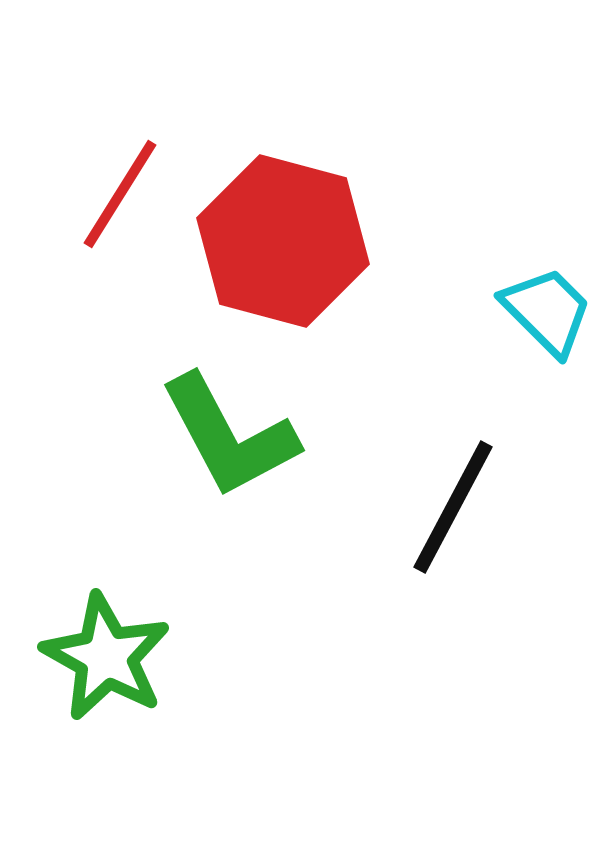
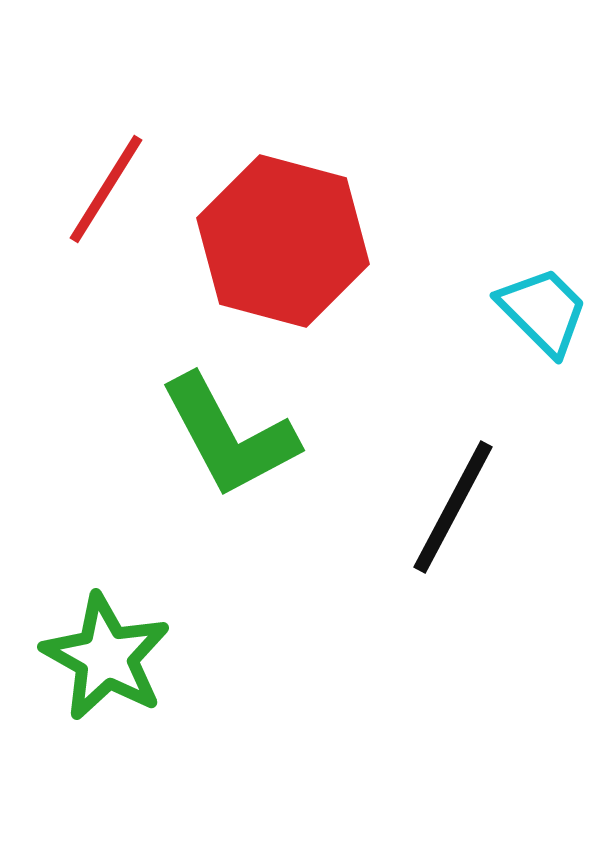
red line: moved 14 px left, 5 px up
cyan trapezoid: moved 4 px left
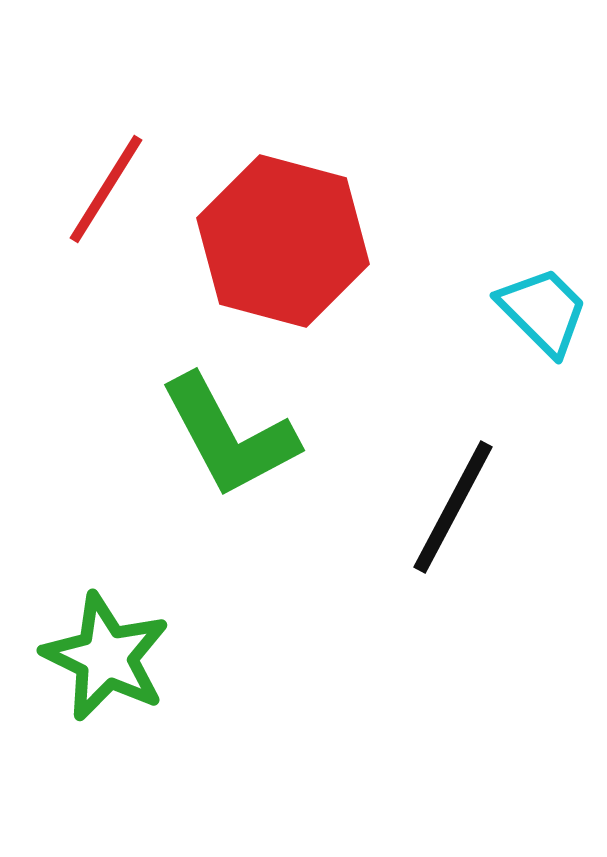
green star: rotated 3 degrees counterclockwise
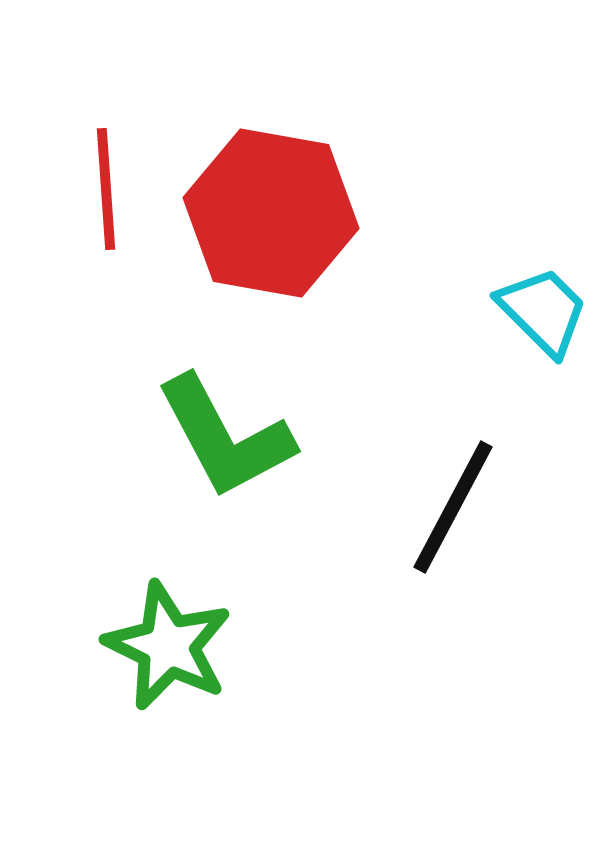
red line: rotated 36 degrees counterclockwise
red hexagon: moved 12 px left, 28 px up; rotated 5 degrees counterclockwise
green L-shape: moved 4 px left, 1 px down
green star: moved 62 px right, 11 px up
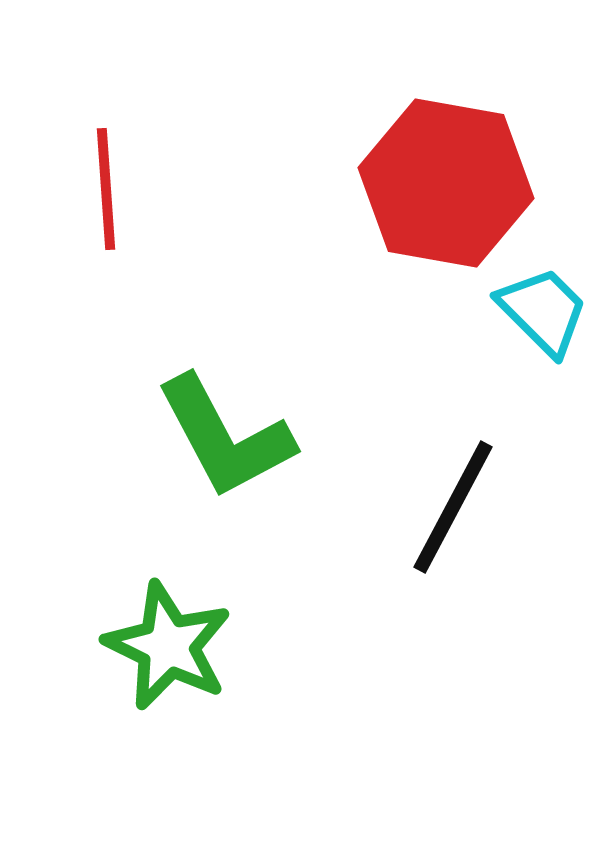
red hexagon: moved 175 px right, 30 px up
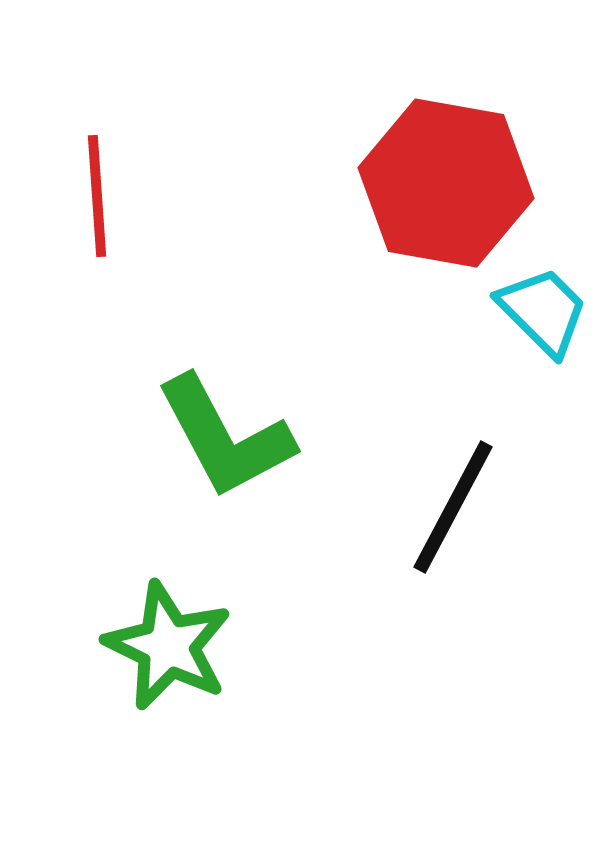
red line: moved 9 px left, 7 px down
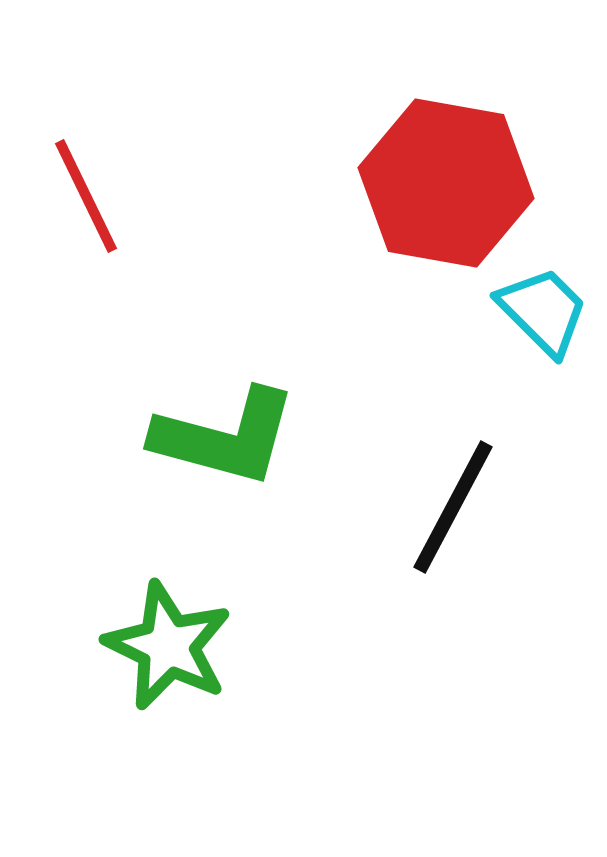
red line: moved 11 px left; rotated 22 degrees counterclockwise
green L-shape: rotated 47 degrees counterclockwise
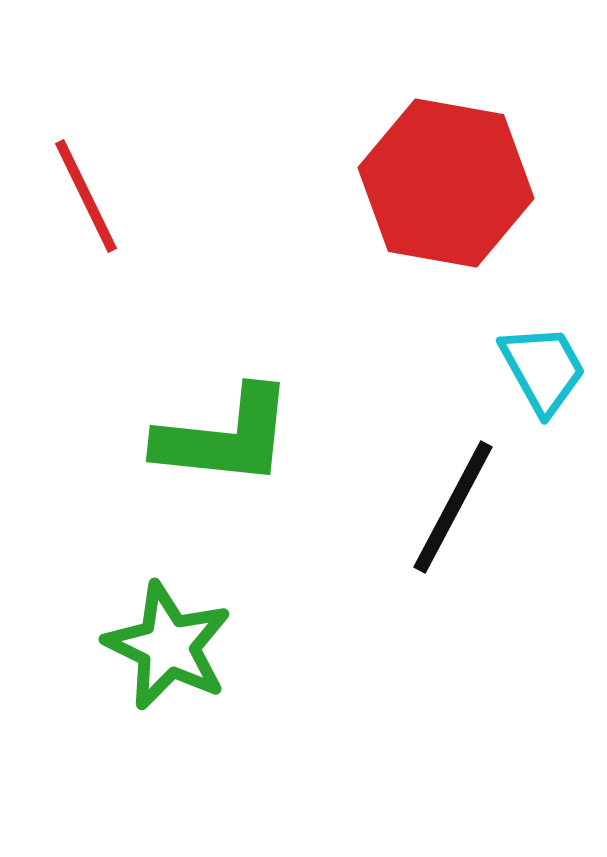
cyan trapezoid: moved 58 px down; rotated 16 degrees clockwise
green L-shape: rotated 9 degrees counterclockwise
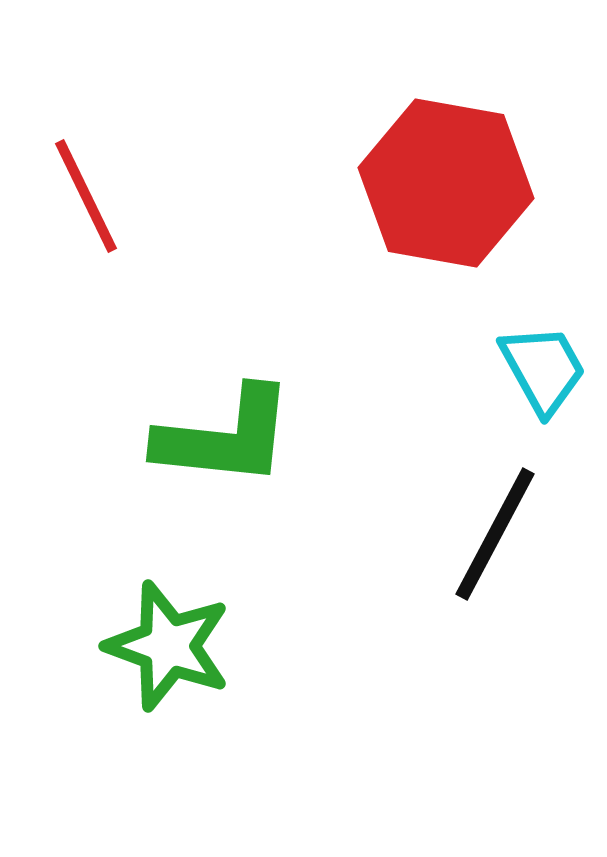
black line: moved 42 px right, 27 px down
green star: rotated 6 degrees counterclockwise
